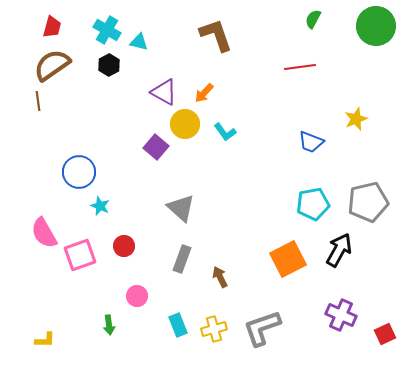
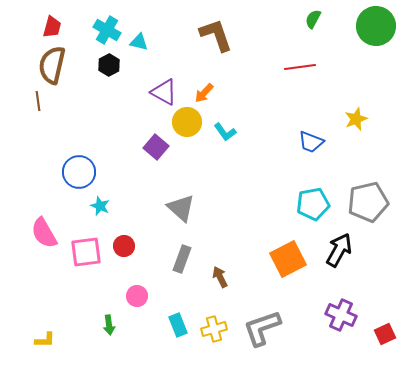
brown semicircle: rotated 42 degrees counterclockwise
yellow circle: moved 2 px right, 2 px up
pink square: moved 6 px right, 3 px up; rotated 12 degrees clockwise
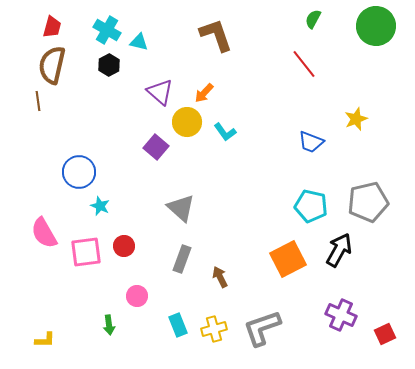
red line: moved 4 px right, 3 px up; rotated 60 degrees clockwise
purple triangle: moved 4 px left; rotated 12 degrees clockwise
cyan pentagon: moved 2 px left, 2 px down; rotated 24 degrees clockwise
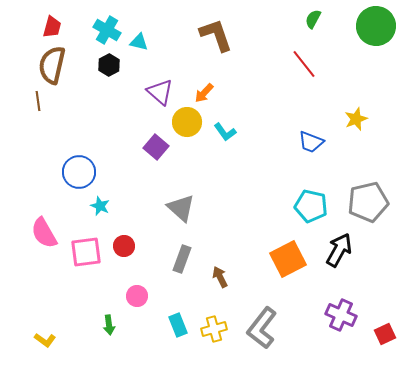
gray L-shape: rotated 33 degrees counterclockwise
yellow L-shape: rotated 35 degrees clockwise
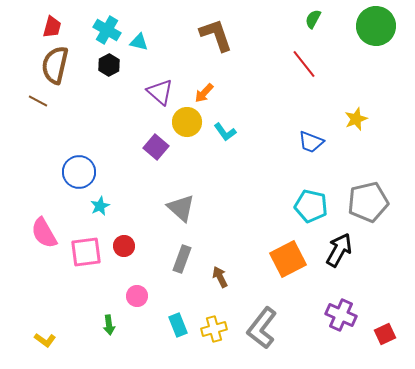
brown semicircle: moved 3 px right
brown line: rotated 54 degrees counterclockwise
cyan star: rotated 24 degrees clockwise
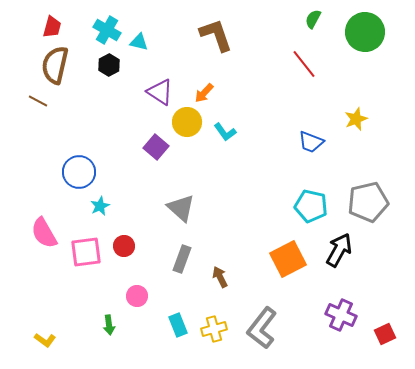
green circle: moved 11 px left, 6 px down
purple triangle: rotated 8 degrees counterclockwise
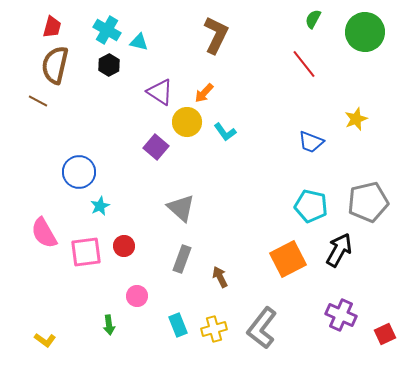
brown L-shape: rotated 45 degrees clockwise
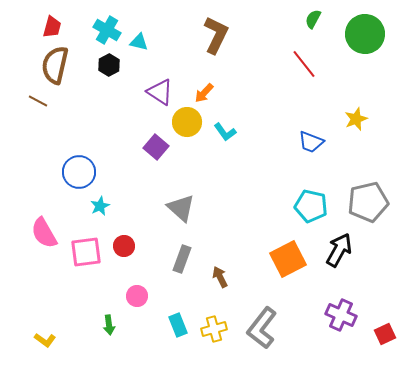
green circle: moved 2 px down
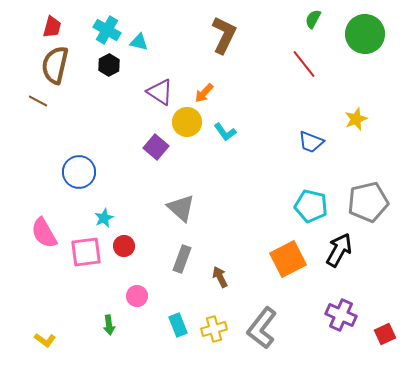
brown L-shape: moved 8 px right
cyan star: moved 4 px right, 12 px down
